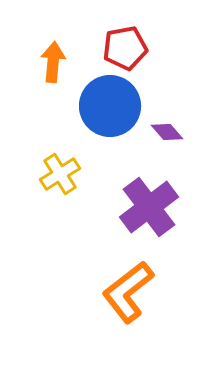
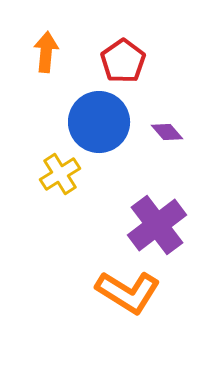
red pentagon: moved 2 px left, 13 px down; rotated 24 degrees counterclockwise
orange arrow: moved 7 px left, 10 px up
blue circle: moved 11 px left, 16 px down
purple cross: moved 8 px right, 18 px down
orange L-shape: rotated 110 degrees counterclockwise
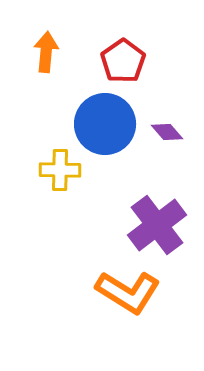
blue circle: moved 6 px right, 2 px down
yellow cross: moved 4 px up; rotated 33 degrees clockwise
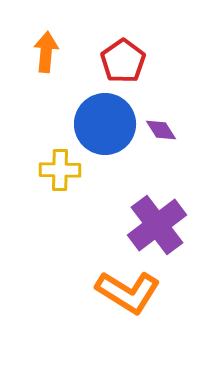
purple diamond: moved 6 px left, 2 px up; rotated 8 degrees clockwise
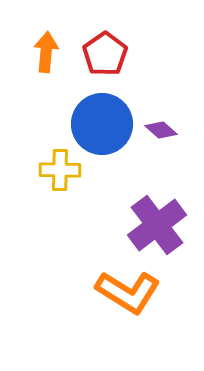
red pentagon: moved 18 px left, 7 px up
blue circle: moved 3 px left
purple diamond: rotated 16 degrees counterclockwise
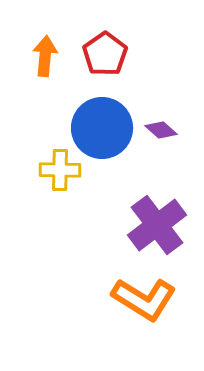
orange arrow: moved 1 px left, 4 px down
blue circle: moved 4 px down
orange L-shape: moved 16 px right, 7 px down
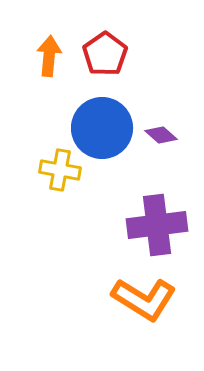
orange arrow: moved 4 px right
purple diamond: moved 5 px down
yellow cross: rotated 9 degrees clockwise
purple cross: rotated 30 degrees clockwise
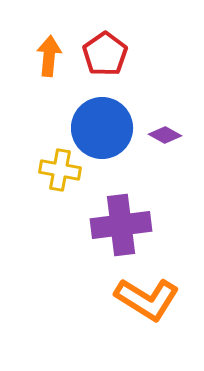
purple diamond: moved 4 px right; rotated 12 degrees counterclockwise
purple cross: moved 36 px left
orange L-shape: moved 3 px right
